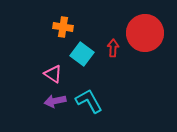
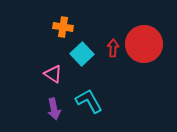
red circle: moved 1 px left, 11 px down
cyan square: rotated 10 degrees clockwise
purple arrow: moved 1 px left, 8 px down; rotated 90 degrees counterclockwise
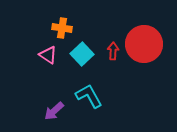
orange cross: moved 1 px left, 1 px down
red arrow: moved 3 px down
pink triangle: moved 5 px left, 19 px up
cyan L-shape: moved 5 px up
purple arrow: moved 2 px down; rotated 60 degrees clockwise
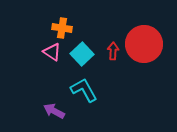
pink triangle: moved 4 px right, 3 px up
cyan L-shape: moved 5 px left, 6 px up
purple arrow: rotated 70 degrees clockwise
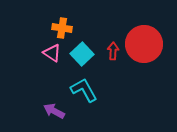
pink triangle: moved 1 px down
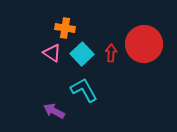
orange cross: moved 3 px right
red arrow: moved 2 px left, 2 px down
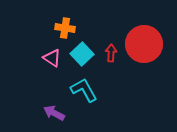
pink triangle: moved 5 px down
purple arrow: moved 2 px down
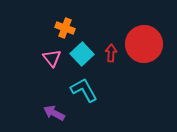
orange cross: rotated 12 degrees clockwise
pink triangle: rotated 18 degrees clockwise
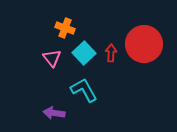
cyan square: moved 2 px right, 1 px up
purple arrow: rotated 20 degrees counterclockwise
